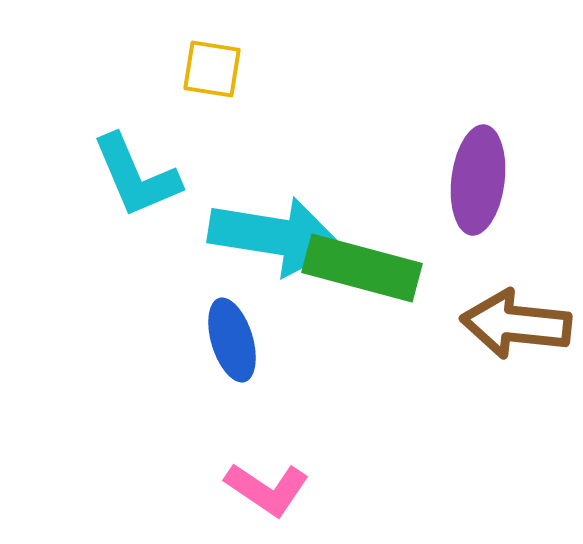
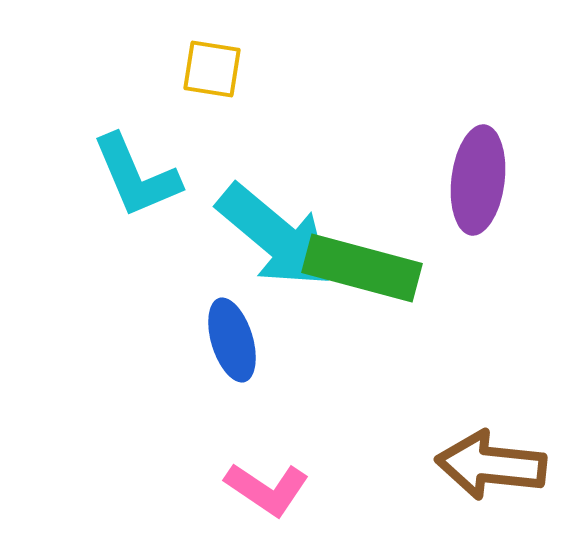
cyan arrow: rotated 31 degrees clockwise
brown arrow: moved 25 px left, 141 px down
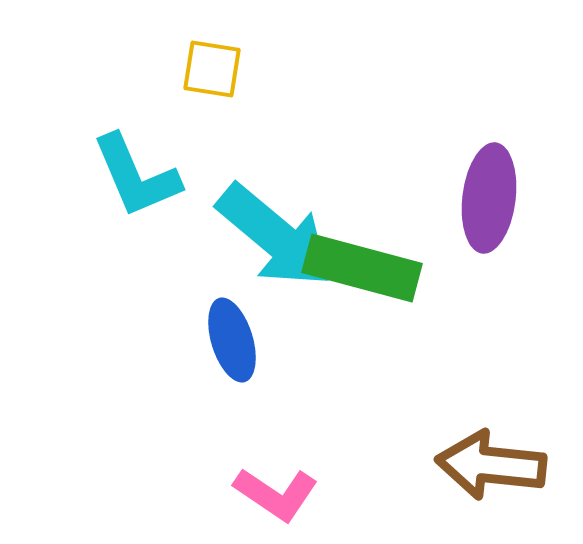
purple ellipse: moved 11 px right, 18 px down
pink L-shape: moved 9 px right, 5 px down
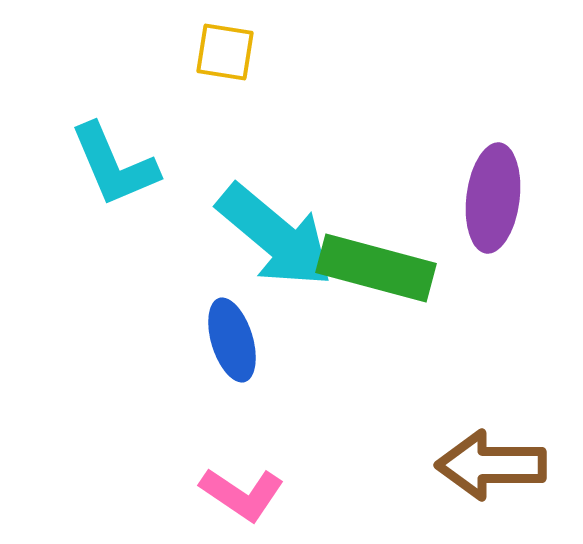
yellow square: moved 13 px right, 17 px up
cyan L-shape: moved 22 px left, 11 px up
purple ellipse: moved 4 px right
green rectangle: moved 14 px right
brown arrow: rotated 6 degrees counterclockwise
pink L-shape: moved 34 px left
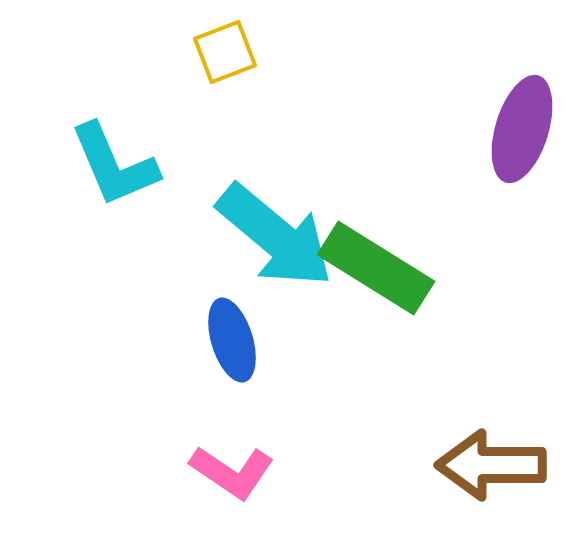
yellow square: rotated 30 degrees counterclockwise
purple ellipse: moved 29 px right, 69 px up; rotated 10 degrees clockwise
green rectangle: rotated 17 degrees clockwise
pink L-shape: moved 10 px left, 22 px up
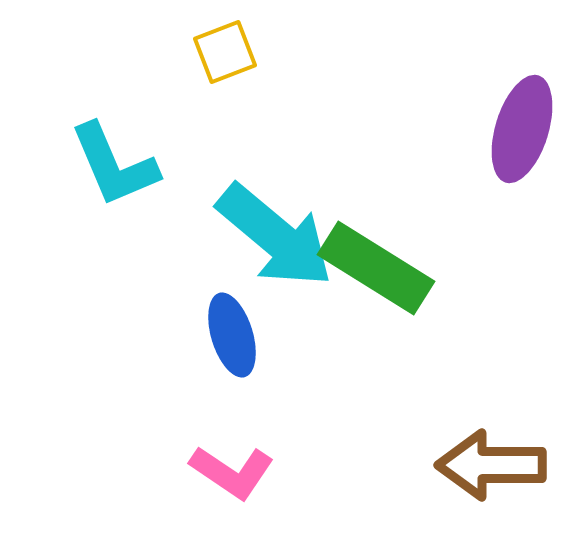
blue ellipse: moved 5 px up
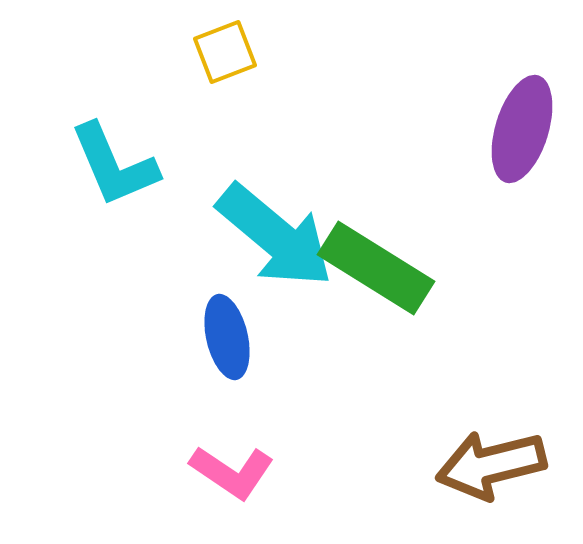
blue ellipse: moved 5 px left, 2 px down; rotated 4 degrees clockwise
brown arrow: rotated 14 degrees counterclockwise
